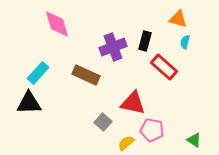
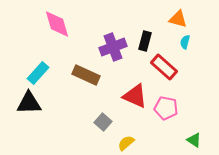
red triangle: moved 2 px right, 7 px up; rotated 12 degrees clockwise
pink pentagon: moved 14 px right, 22 px up
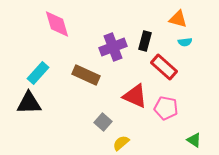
cyan semicircle: rotated 112 degrees counterclockwise
yellow semicircle: moved 5 px left
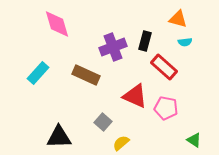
black triangle: moved 30 px right, 34 px down
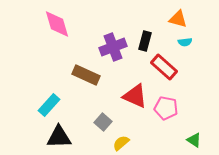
cyan rectangle: moved 11 px right, 32 px down
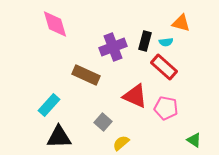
orange triangle: moved 3 px right, 4 px down
pink diamond: moved 2 px left
cyan semicircle: moved 19 px left
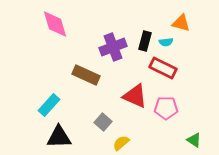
red rectangle: moved 1 px left, 1 px down; rotated 16 degrees counterclockwise
pink pentagon: rotated 10 degrees counterclockwise
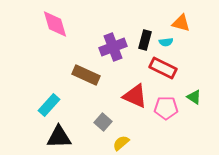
black rectangle: moved 1 px up
green triangle: moved 43 px up
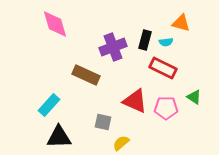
red triangle: moved 5 px down
gray square: rotated 30 degrees counterclockwise
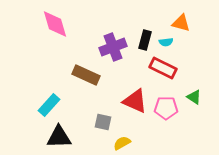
yellow semicircle: moved 1 px right; rotated 12 degrees clockwise
